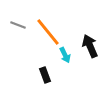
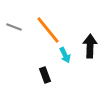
gray line: moved 4 px left, 2 px down
orange line: moved 2 px up
black arrow: rotated 25 degrees clockwise
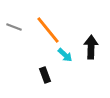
black arrow: moved 1 px right, 1 px down
cyan arrow: rotated 21 degrees counterclockwise
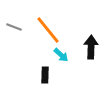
cyan arrow: moved 4 px left
black rectangle: rotated 21 degrees clockwise
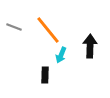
black arrow: moved 1 px left, 1 px up
cyan arrow: rotated 70 degrees clockwise
